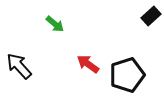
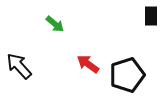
black rectangle: rotated 48 degrees counterclockwise
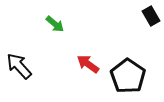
black rectangle: rotated 30 degrees counterclockwise
black pentagon: moved 1 px right, 1 px down; rotated 20 degrees counterclockwise
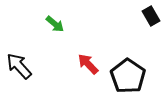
red arrow: rotated 10 degrees clockwise
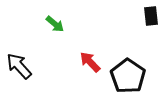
black rectangle: rotated 24 degrees clockwise
red arrow: moved 2 px right, 2 px up
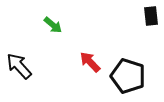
green arrow: moved 2 px left, 1 px down
black pentagon: rotated 16 degrees counterclockwise
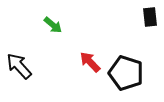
black rectangle: moved 1 px left, 1 px down
black pentagon: moved 2 px left, 3 px up
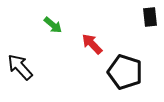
red arrow: moved 2 px right, 18 px up
black arrow: moved 1 px right, 1 px down
black pentagon: moved 1 px left, 1 px up
